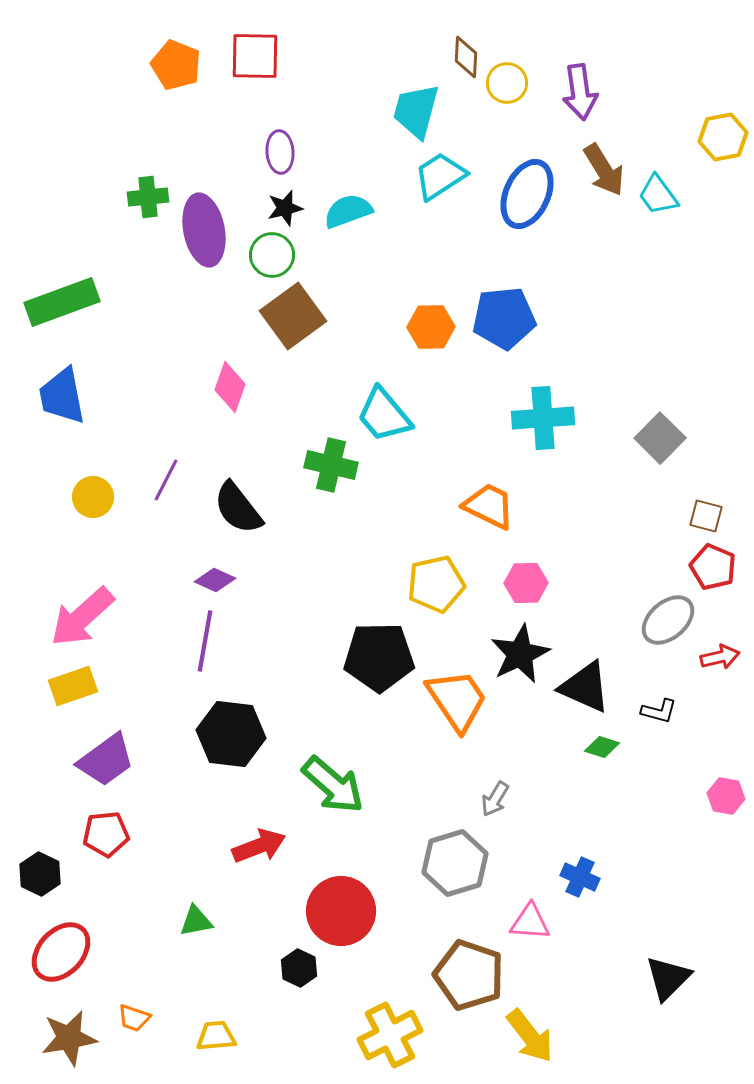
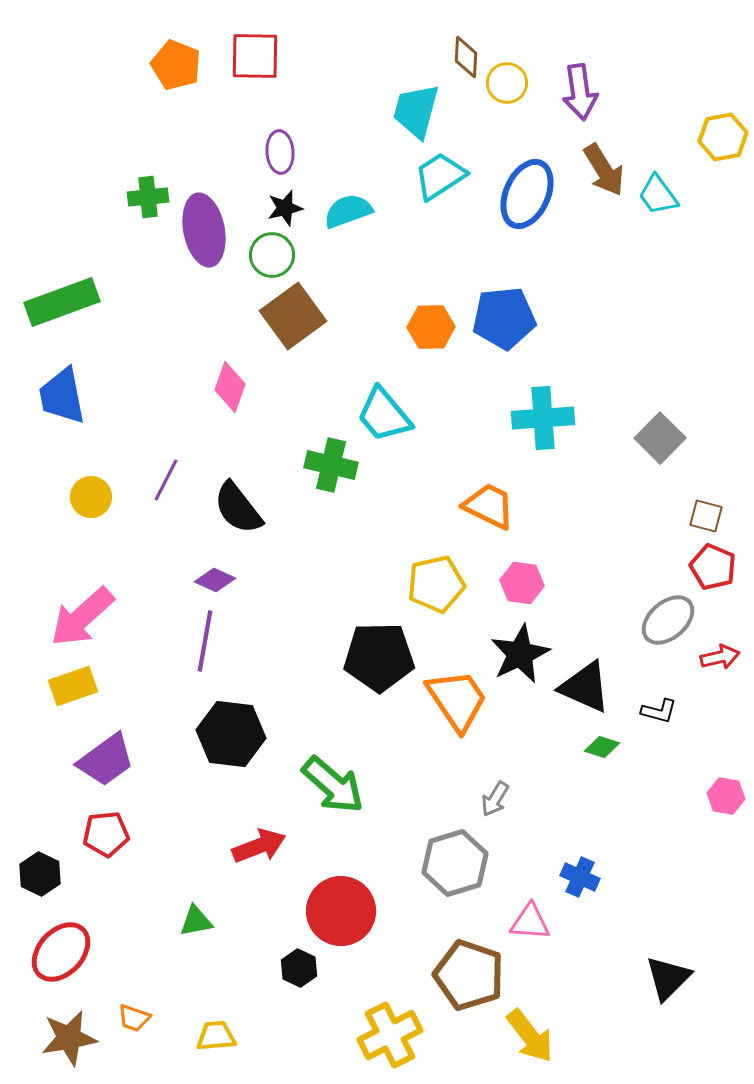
yellow circle at (93, 497): moved 2 px left
pink hexagon at (526, 583): moved 4 px left; rotated 9 degrees clockwise
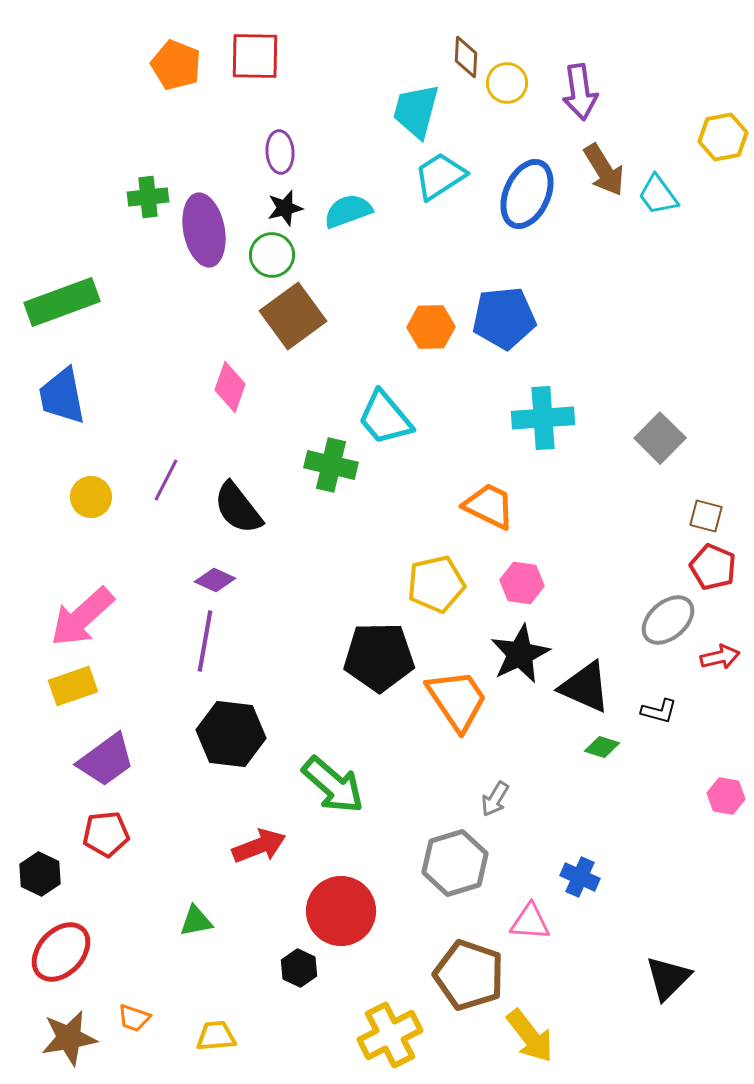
cyan trapezoid at (384, 415): moved 1 px right, 3 px down
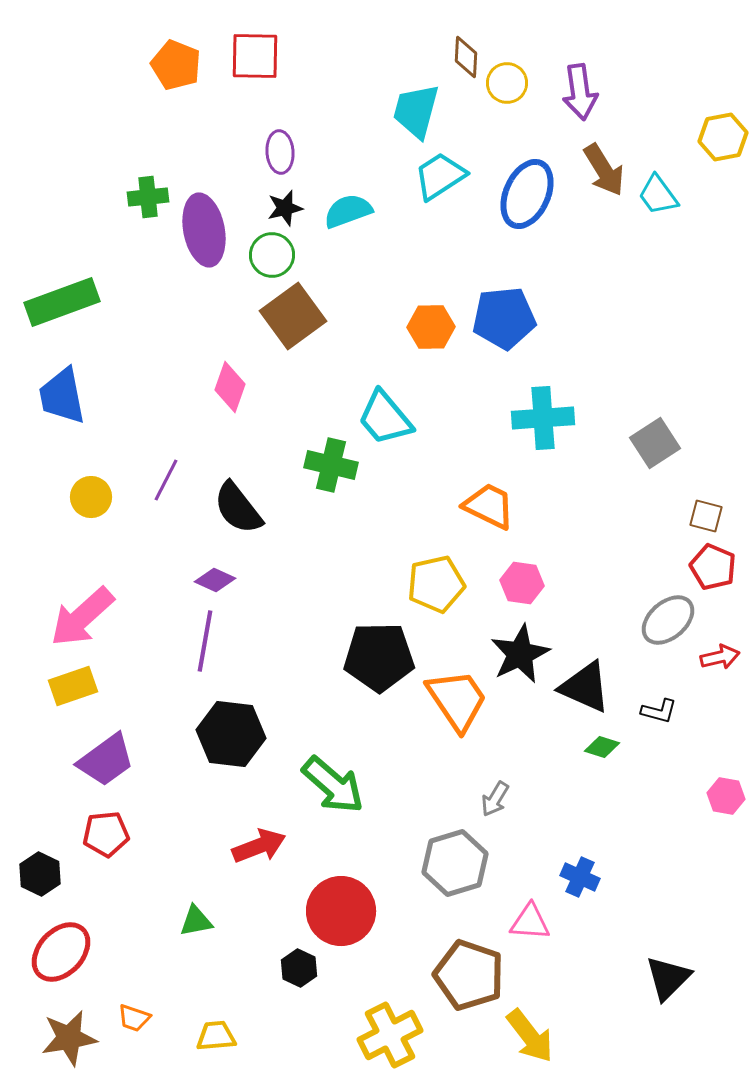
gray square at (660, 438): moved 5 px left, 5 px down; rotated 12 degrees clockwise
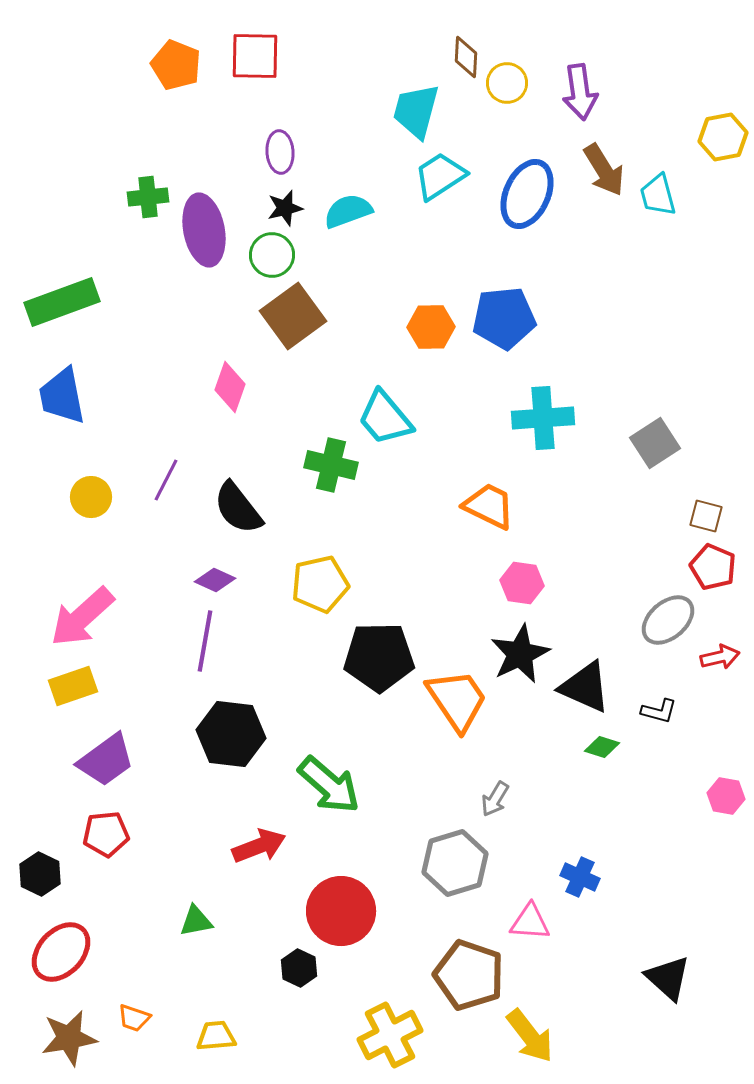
cyan trapezoid at (658, 195): rotated 21 degrees clockwise
yellow pentagon at (436, 584): moved 116 px left
green arrow at (333, 785): moved 4 px left
black triangle at (668, 978): rotated 33 degrees counterclockwise
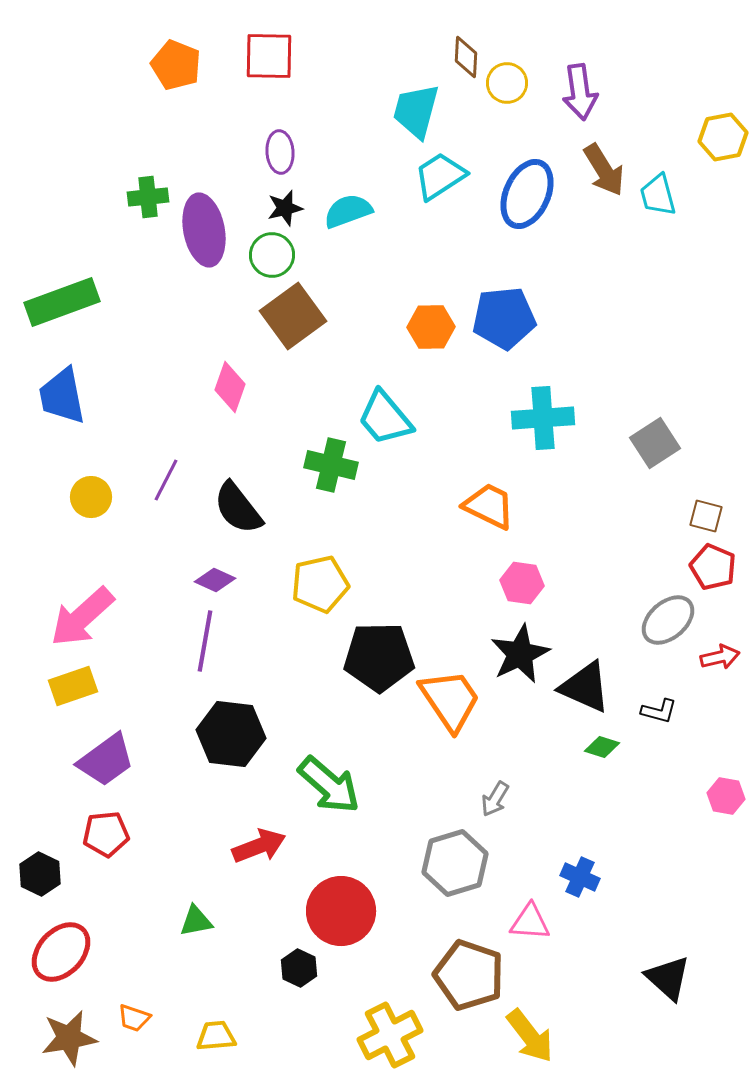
red square at (255, 56): moved 14 px right
orange trapezoid at (457, 700): moved 7 px left
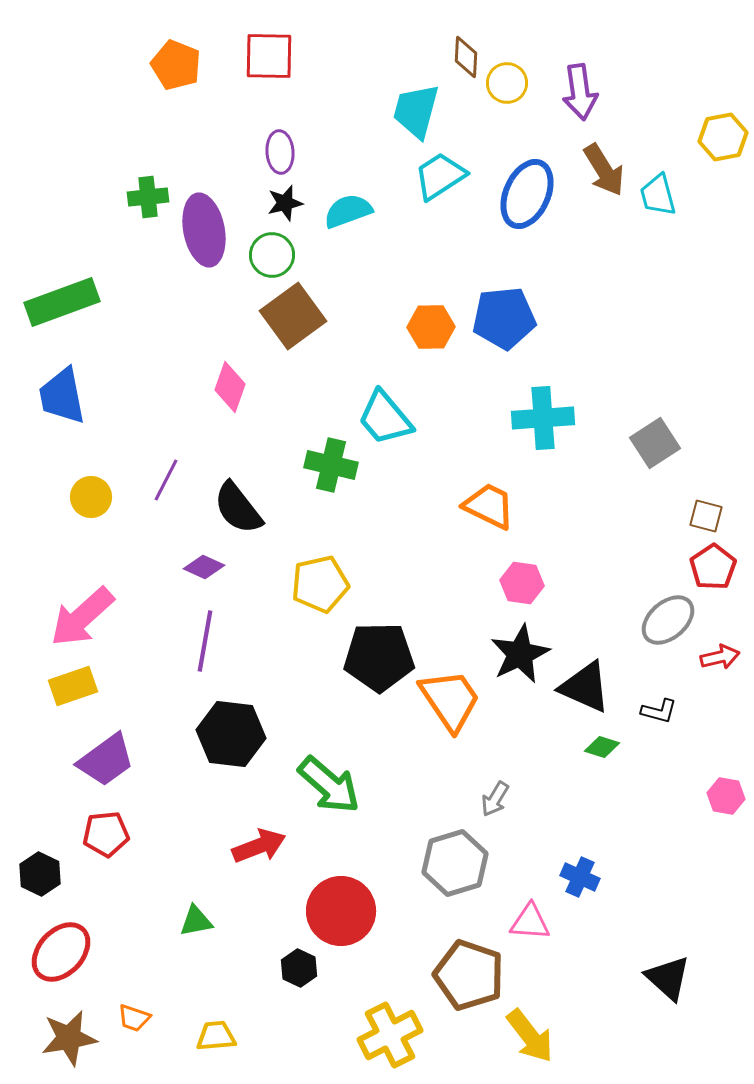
black star at (285, 208): moved 5 px up
red pentagon at (713, 567): rotated 15 degrees clockwise
purple diamond at (215, 580): moved 11 px left, 13 px up
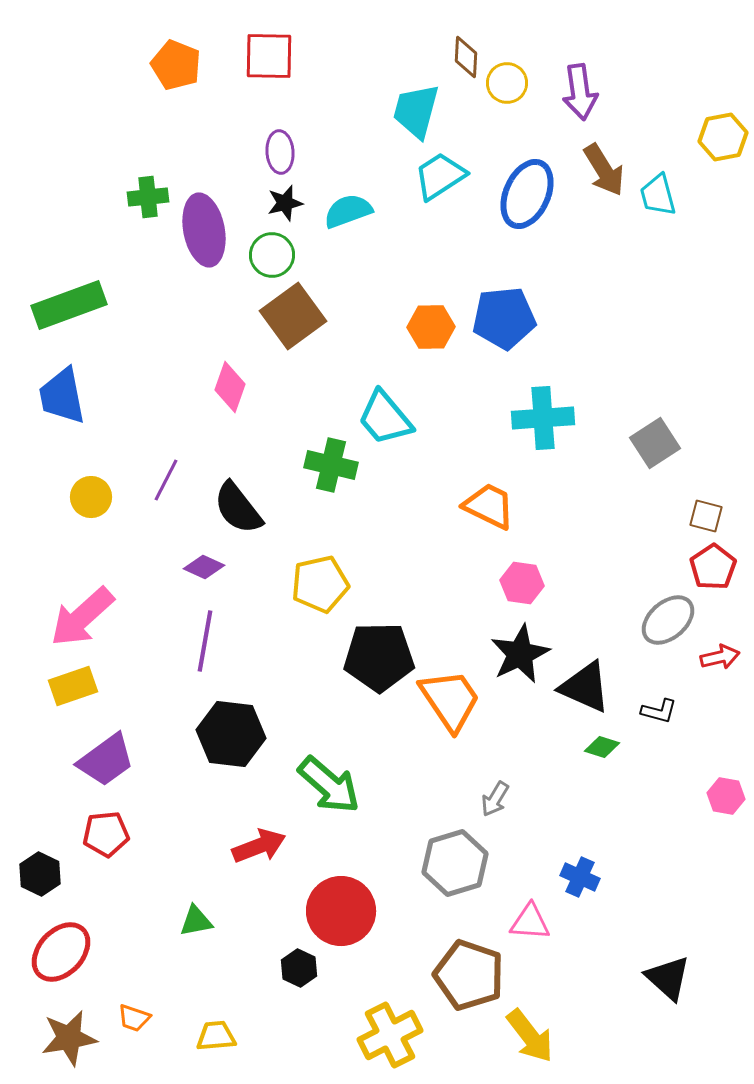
green rectangle at (62, 302): moved 7 px right, 3 px down
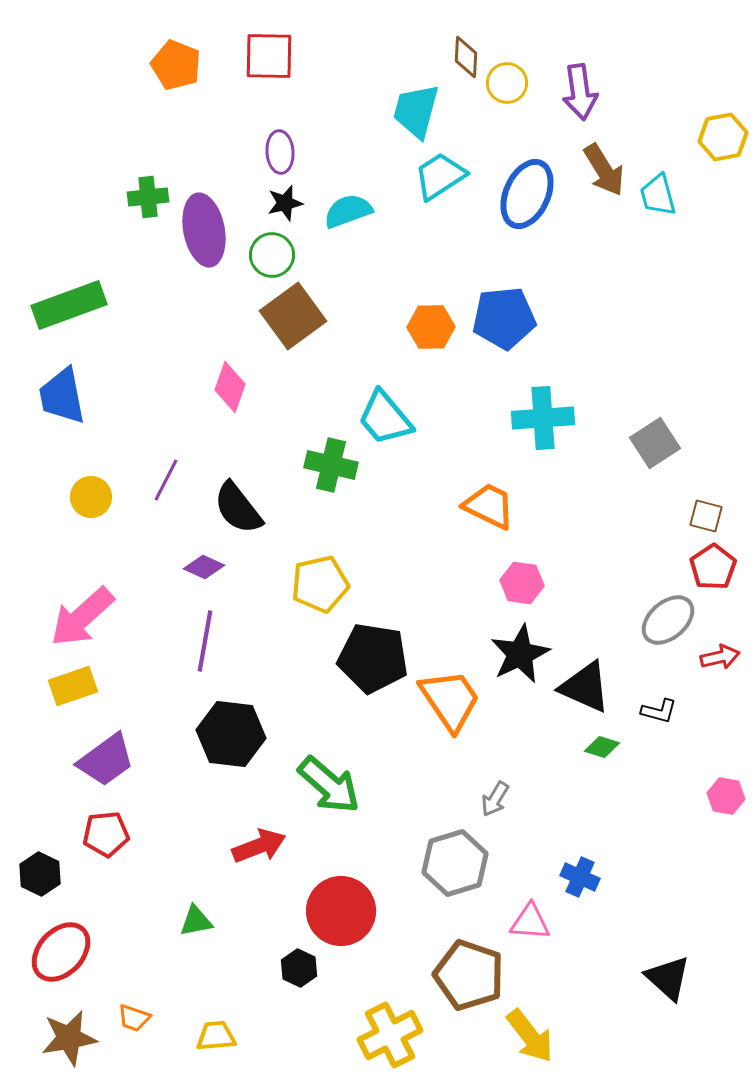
black pentagon at (379, 657): moved 6 px left, 1 px down; rotated 10 degrees clockwise
